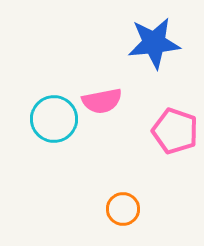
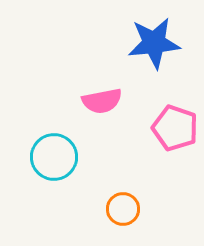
cyan circle: moved 38 px down
pink pentagon: moved 3 px up
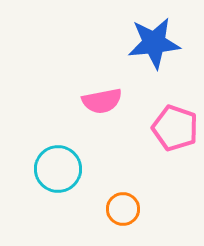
cyan circle: moved 4 px right, 12 px down
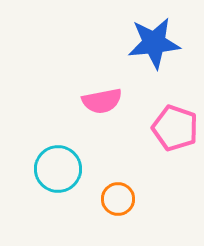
orange circle: moved 5 px left, 10 px up
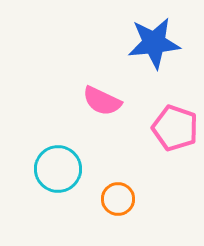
pink semicircle: rotated 36 degrees clockwise
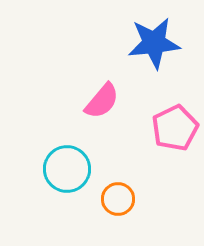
pink semicircle: rotated 75 degrees counterclockwise
pink pentagon: rotated 27 degrees clockwise
cyan circle: moved 9 px right
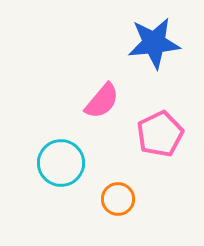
pink pentagon: moved 15 px left, 6 px down
cyan circle: moved 6 px left, 6 px up
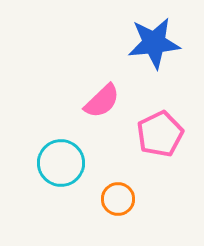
pink semicircle: rotated 6 degrees clockwise
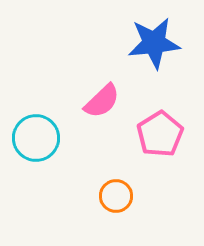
pink pentagon: rotated 6 degrees counterclockwise
cyan circle: moved 25 px left, 25 px up
orange circle: moved 2 px left, 3 px up
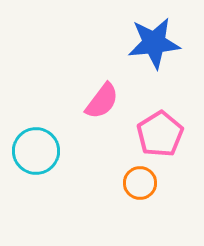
pink semicircle: rotated 9 degrees counterclockwise
cyan circle: moved 13 px down
orange circle: moved 24 px right, 13 px up
